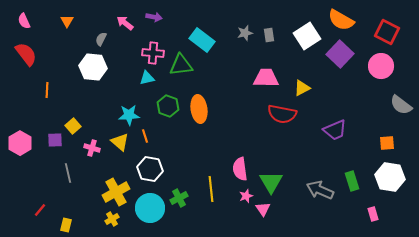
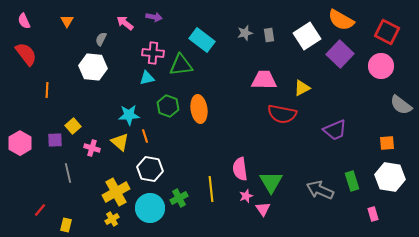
pink trapezoid at (266, 78): moved 2 px left, 2 px down
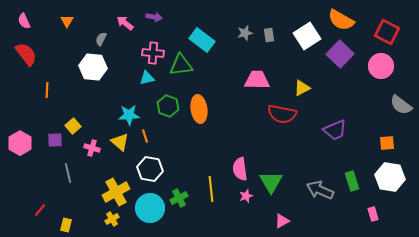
pink trapezoid at (264, 80): moved 7 px left
pink triangle at (263, 209): moved 19 px right, 12 px down; rotated 35 degrees clockwise
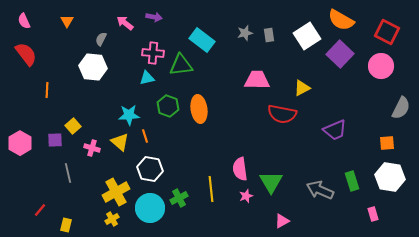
gray semicircle at (401, 105): moved 3 px down; rotated 100 degrees counterclockwise
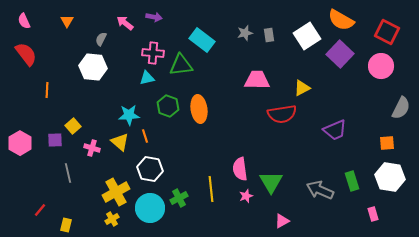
red semicircle at (282, 114): rotated 20 degrees counterclockwise
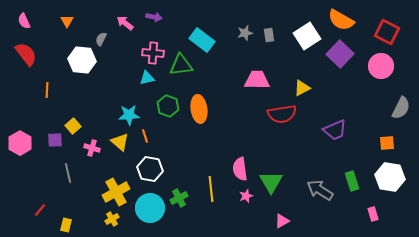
white hexagon at (93, 67): moved 11 px left, 7 px up
gray arrow at (320, 190): rotated 8 degrees clockwise
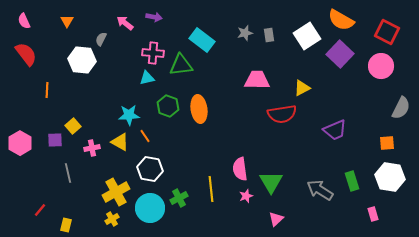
orange line at (145, 136): rotated 16 degrees counterclockwise
yellow triangle at (120, 142): rotated 12 degrees counterclockwise
pink cross at (92, 148): rotated 28 degrees counterclockwise
pink triangle at (282, 221): moved 6 px left, 2 px up; rotated 14 degrees counterclockwise
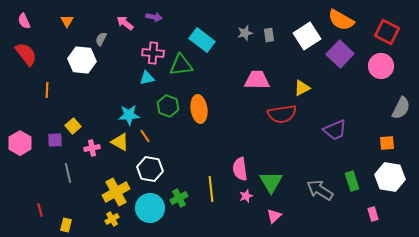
red line at (40, 210): rotated 56 degrees counterclockwise
pink triangle at (276, 219): moved 2 px left, 3 px up
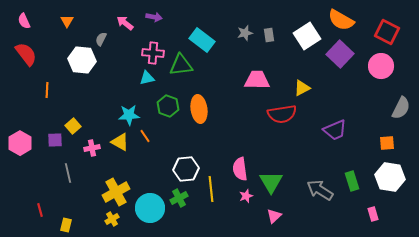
white hexagon at (150, 169): moved 36 px right; rotated 15 degrees counterclockwise
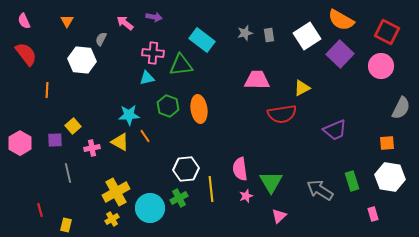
pink triangle at (274, 216): moved 5 px right
